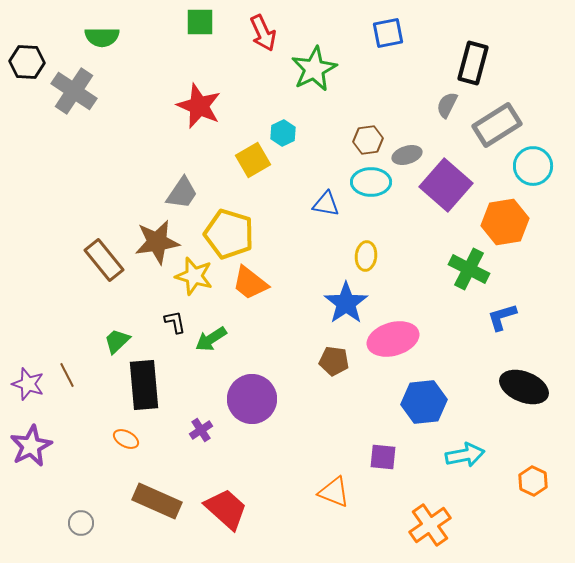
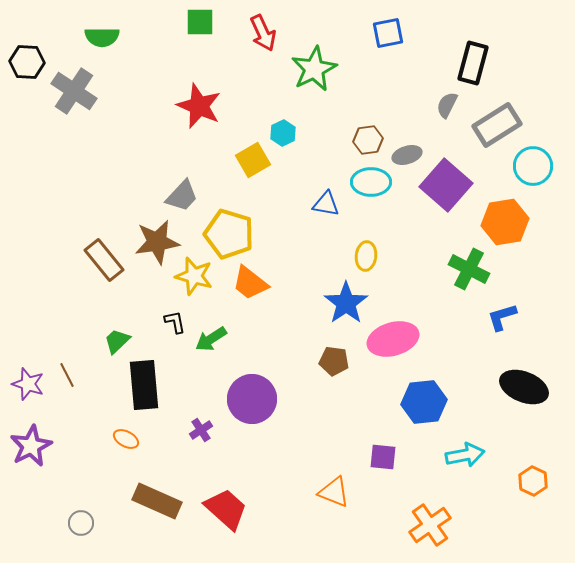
gray trapezoid at (182, 193): moved 3 px down; rotated 9 degrees clockwise
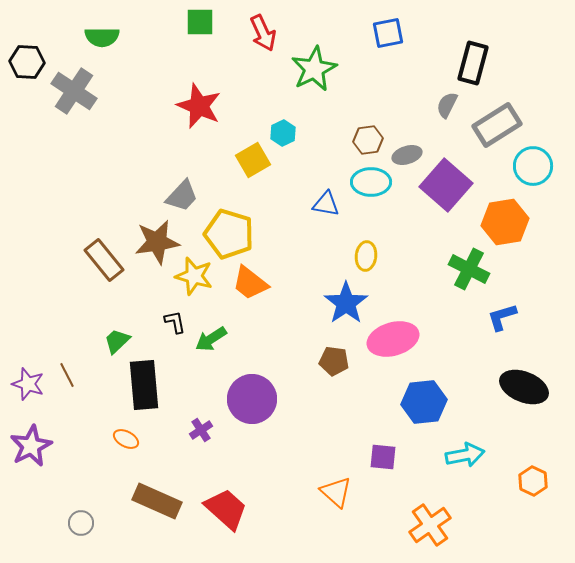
orange triangle at (334, 492): moved 2 px right; rotated 20 degrees clockwise
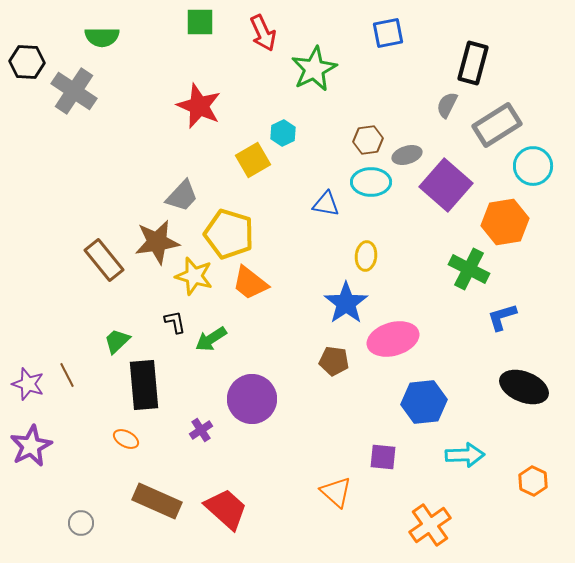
cyan arrow at (465, 455): rotated 9 degrees clockwise
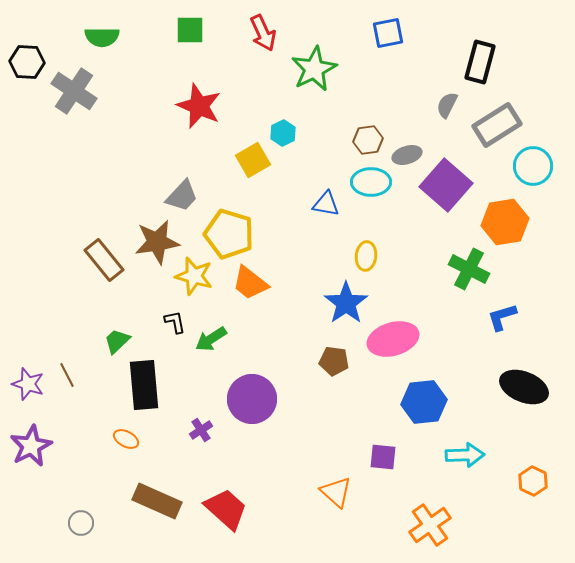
green square at (200, 22): moved 10 px left, 8 px down
black rectangle at (473, 63): moved 7 px right, 1 px up
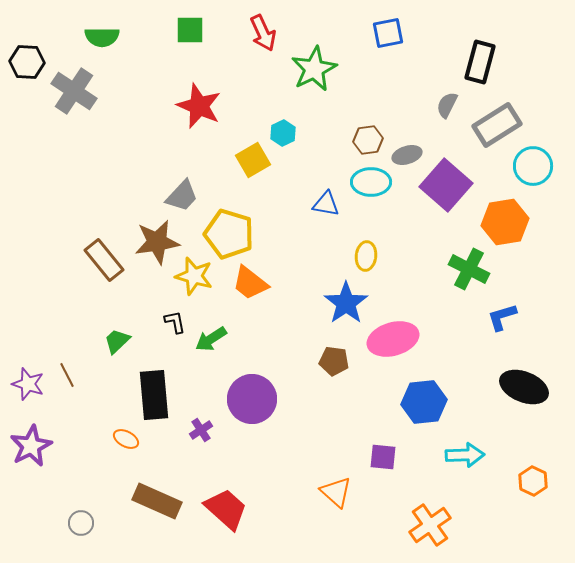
black rectangle at (144, 385): moved 10 px right, 10 px down
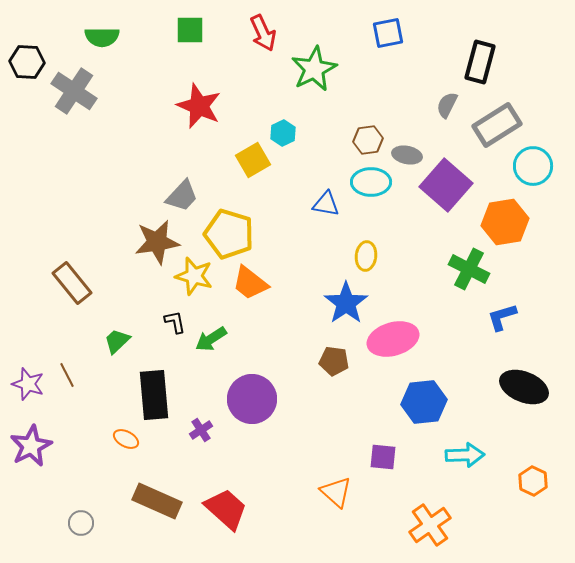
gray ellipse at (407, 155): rotated 28 degrees clockwise
brown rectangle at (104, 260): moved 32 px left, 23 px down
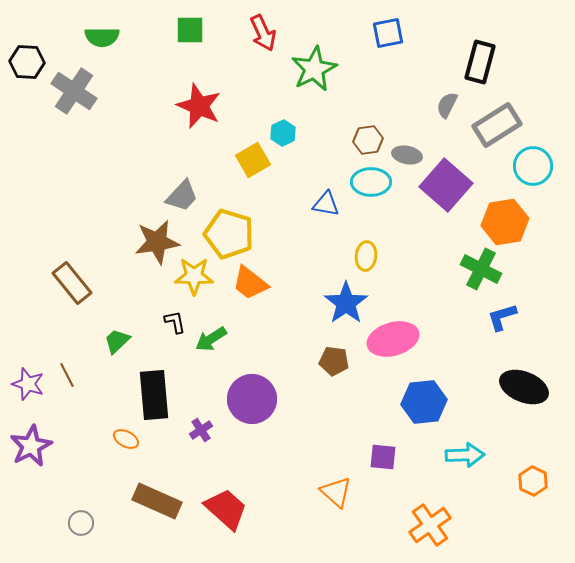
green cross at (469, 269): moved 12 px right
yellow star at (194, 276): rotated 15 degrees counterclockwise
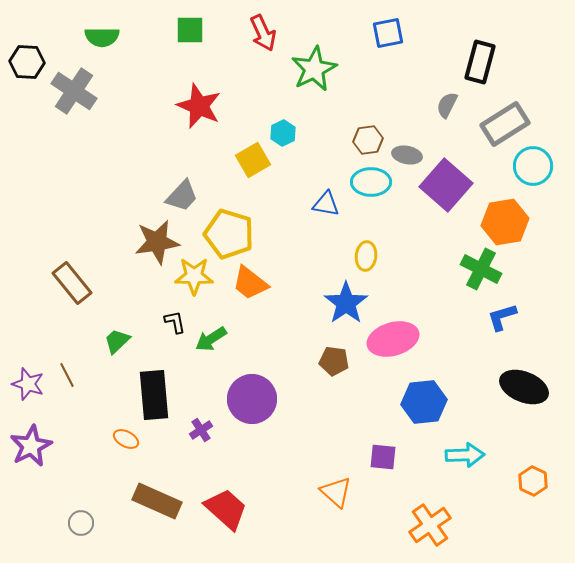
gray rectangle at (497, 125): moved 8 px right, 1 px up
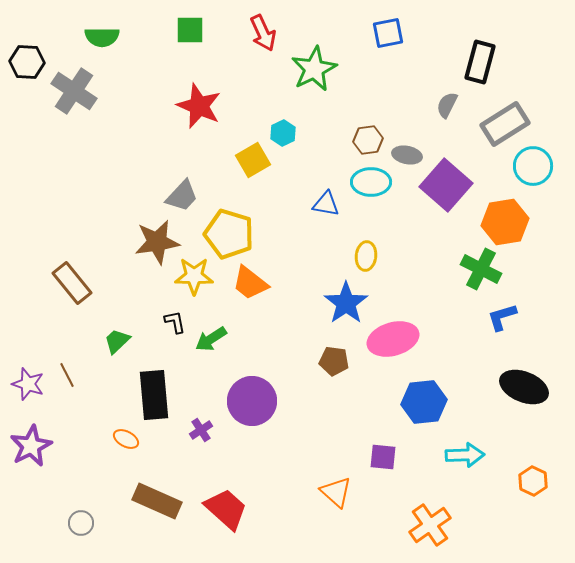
purple circle at (252, 399): moved 2 px down
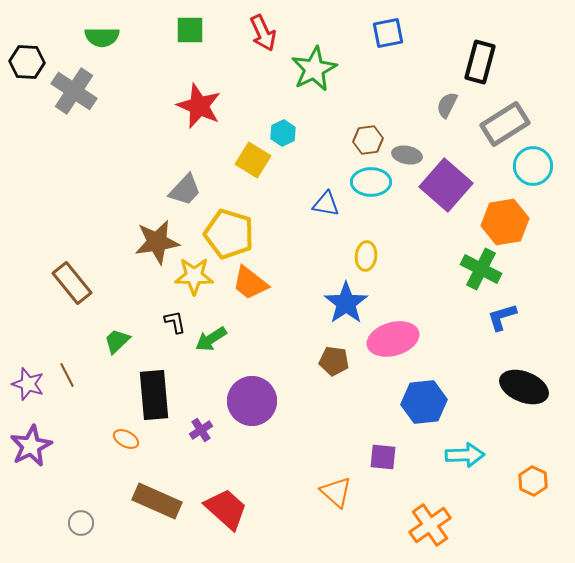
yellow square at (253, 160): rotated 28 degrees counterclockwise
gray trapezoid at (182, 196): moved 3 px right, 6 px up
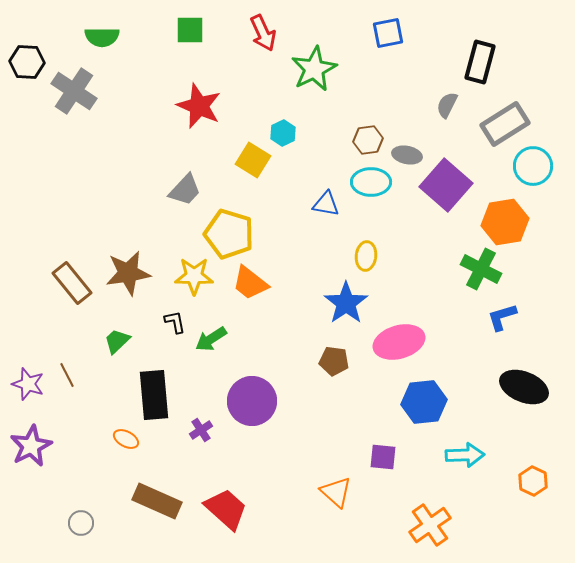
brown star at (157, 242): moved 29 px left, 31 px down
pink ellipse at (393, 339): moved 6 px right, 3 px down
